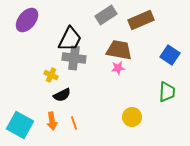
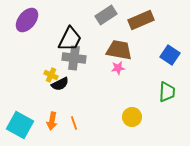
black semicircle: moved 2 px left, 11 px up
orange arrow: rotated 18 degrees clockwise
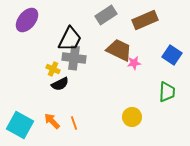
brown rectangle: moved 4 px right
brown trapezoid: rotated 16 degrees clockwise
blue square: moved 2 px right
pink star: moved 16 px right, 5 px up
yellow cross: moved 2 px right, 6 px up
orange arrow: rotated 126 degrees clockwise
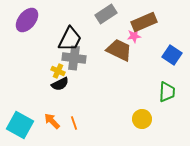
gray rectangle: moved 1 px up
brown rectangle: moved 1 px left, 2 px down
pink star: moved 27 px up
yellow cross: moved 5 px right, 2 px down
yellow circle: moved 10 px right, 2 px down
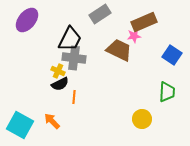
gray rectangle: moved 6 px left
orange line: moved 26 px up; rotated 24 degrees clockwise
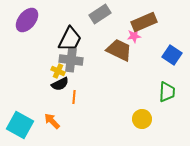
gray cross: moved 3 px left, 2 px down
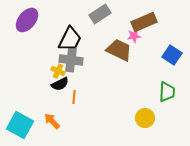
yellow circle: moved 3 px right, 1 px up
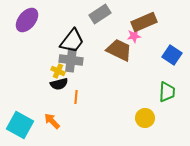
black trapezoid: moved 2 px right, 2 px down; rotated 12 degrees clockwise
black semicircle: moved 1 px left; rotated 12 degrees clockwise
orange line: moved 2 px right
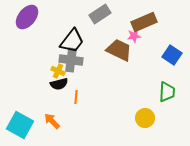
purple ellipse: moved 3 px up
